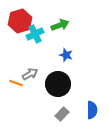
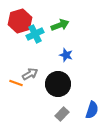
blue semicircle: rotated 18 degrees clockwise
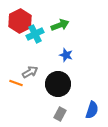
red hexagon: rotated 10 degrees counterclockwise
gray arrow: moved 2 px up
gray rectangle: moved 2 px left; rotated 16 degrees counterclockwise
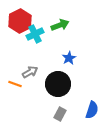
blue star: moved 3 px right, 3 px down; rotated 24 degrees clockwise
orange line: moved 1 px left, 1 px down
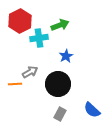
cyan cross: moved 4 px right, 4 px down; rotated 18 degrees clockwise
blue star: moved 3 px left, 2 px up
orange line: rotated 24 degrees counterclockwise
blue semicircle: rotated 114 degrees clockwise
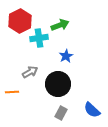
orange line: moved 3 px left, 8 px down
gray rectangle: moved 1 px right, 1 px up
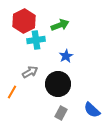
red hexagon: moved 4 px right
cyan cross: moved 3 px left, 2 px down
orange line: rotated 56 degrees counterclockwise
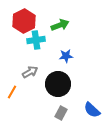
blue star: rotated 24 degrees clockwise
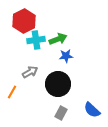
green arrow: moved 2 px left, 14 px down
